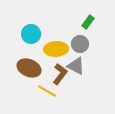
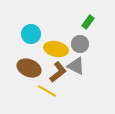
yellow ellipse: rotated 15 degrees clockwise
brown L-shape: moved 2 px left, 2 px up; rotated 15 degrees clockwise
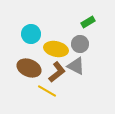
green rectangle: rotated 24 degrees clockwise
brown L-shape: moved 1 px left
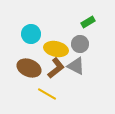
brown L-shape: moved 1 px left, 4 px up
yellow line: moved 3 px down
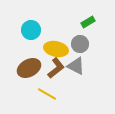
cyan circle: moved 4 px up
brown ellipse: rotated 50 degrees counterclockwise
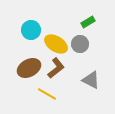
yellow ellipse: moved 5 px up; rotated 20 degrees clockwise
gray triangle: moved 15 px right, 14 px down
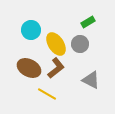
yellow ellipse: rotated 25 degrees clockwise
brown ellipse: rotated 55 degrees clockwise
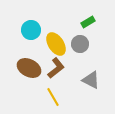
yellow line: moved 6 px right, 3 px down; rotated 30 degrees clockwise
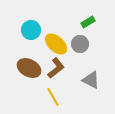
yellow ellipse: rotated 15 degrees counterclockwise
